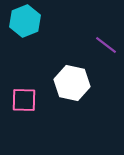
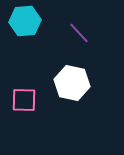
cyan hexagon: rotated 16 degrees clockwise
purple line: moved 27 px left, 12 px up; rotated 10 degrees clockwise
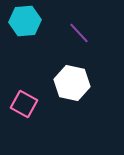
pink square: moved 4 px down; rotated 28 degrees clockwise
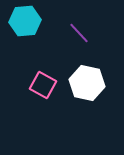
white hexagon: moved 15 px right
pink square: moved 19 px right, 19 px up
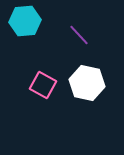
purple line: moved 2 px down
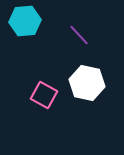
pink square: moved 1 px right, 10 px down
